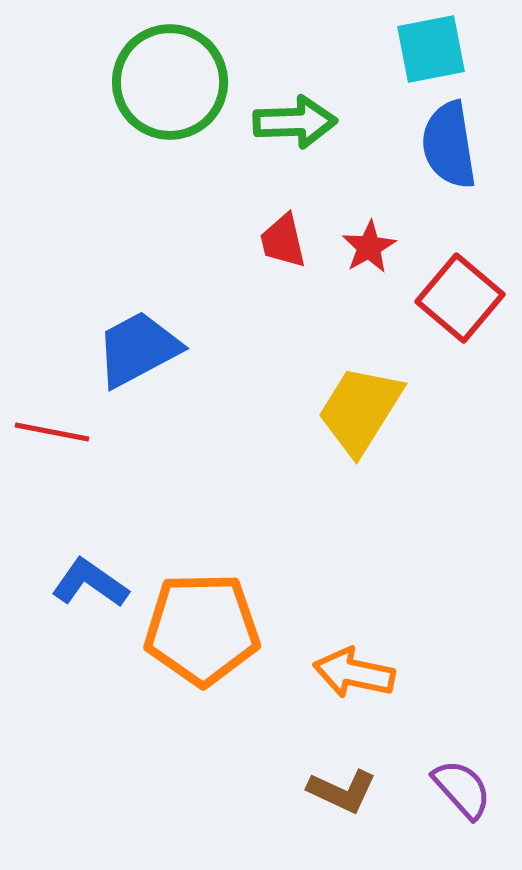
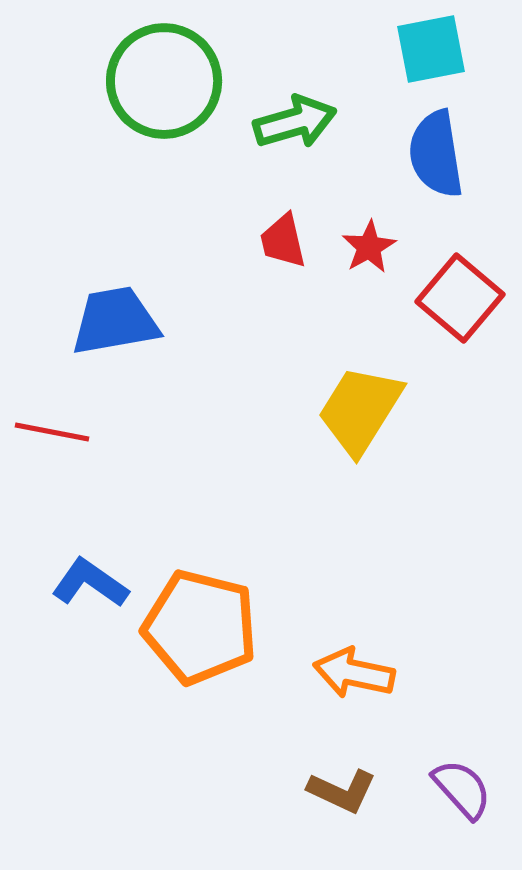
green circle: moved 6 px left, 1 px up
green arrow: rotated 14 degrees counterclockwise
blue semicircle: moved 13 px left, 9 px down
blue trapezoid: moved 23 px left, 28 px up; rotated 18 degrees clockwise
orange pentagon: moved 2 px left, 2 px up; rotated 15 degrees clockwise
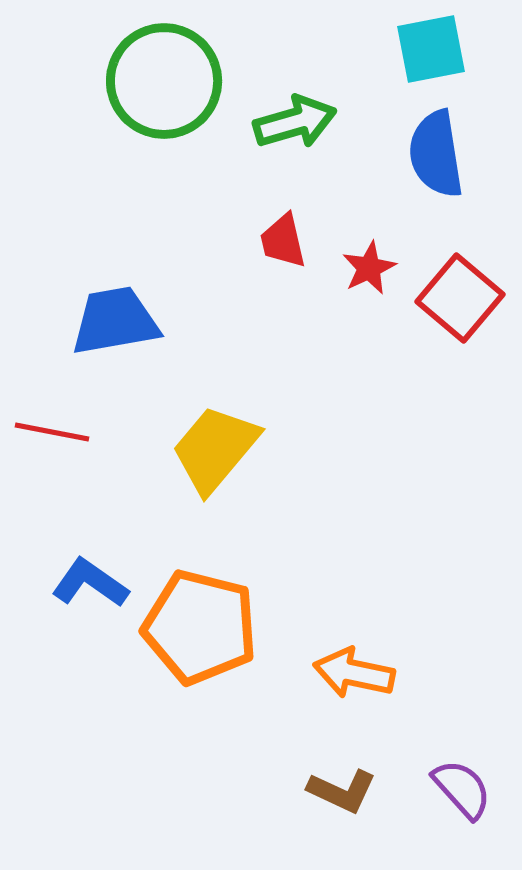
red star: moved 21 px down; rotated 4 degrees clockwise
yellow trapezoid: moved 145 px left, 39 px down; rotated 8 degrees clockwise
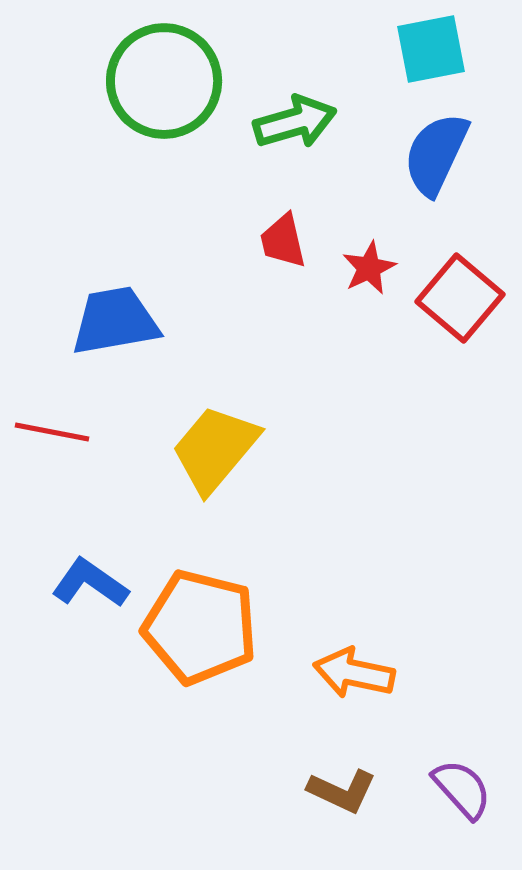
blue semicircle: rotated 34 degrees clockwise
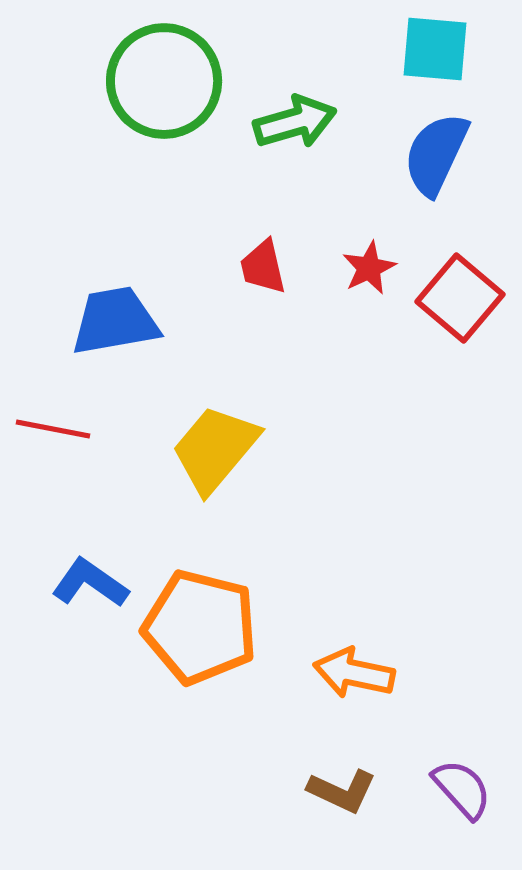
cyan square: moved 4 px right; rotated 16 degrees clockwise
red trapezoid: moved 20 px left, 26 px down
red line: moved 1 px right, 3 px up
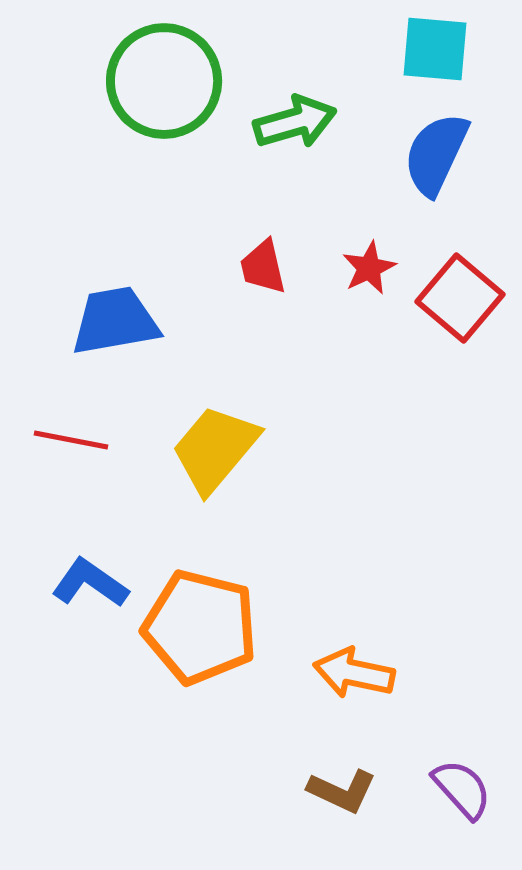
red line: moved 18 px right, 11 px down
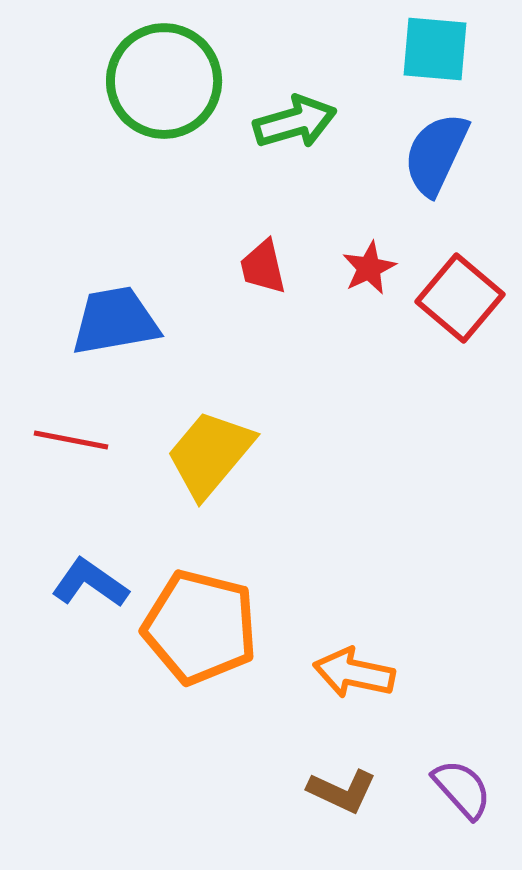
yellow trapezoid: moved 5 px left, 5 px down
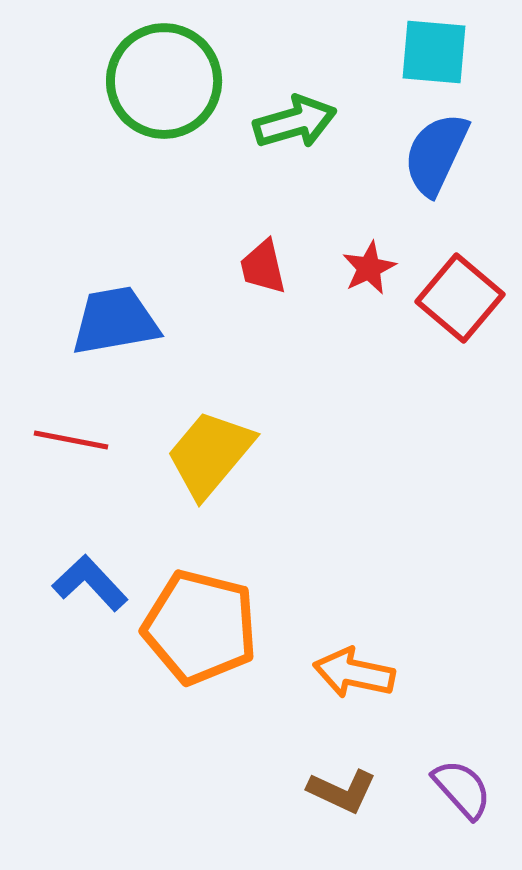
cyan square: moved 1 px left, 3 px down
blue L-shape: rotated 12 degrees clockwise
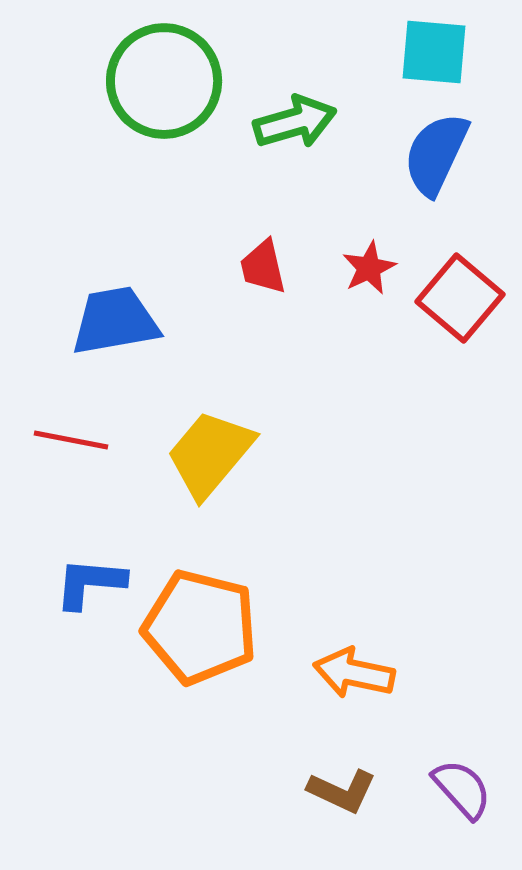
blue L-shape: rotated 42 degrees counterclockwise
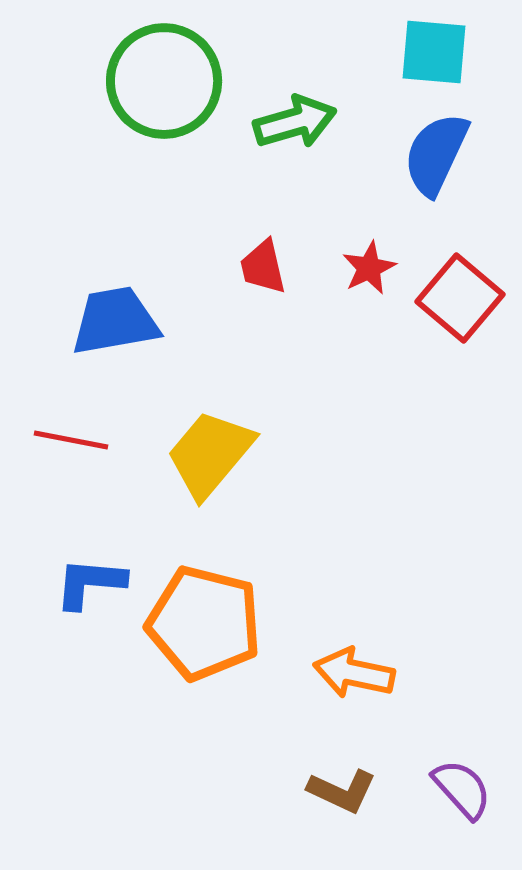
orange pentagon: moved 4 px right, 4 px up
